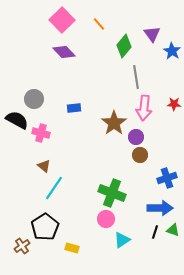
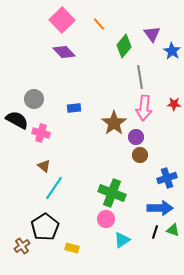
gray line: moved 4 px right
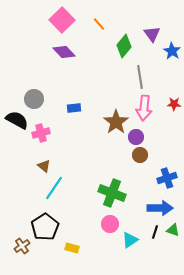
brown star: moved 2 px right, 1 px up
pink cross: rotated 30 degrees counterclockwise
pink circle: moved 4 px right, 5 px down
cyan triangle: moved 8 px right
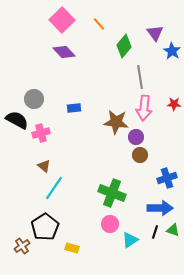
purple triangle: moved 3 px right, 1 px up
brown star: rotated 30 degrees counterclockwise
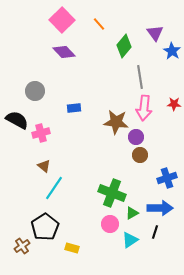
gray circle: moved 1 px right, 8 px up
green triangle: moved 41 px left, 17 px up; rotated 48 degrees counterclockwise
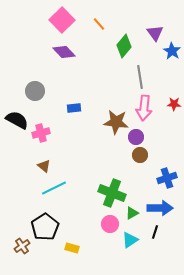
cyan line: rotated 30 degrees clockwise
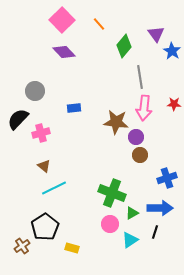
purple triangle: moved 1 px right, 1 px down
black semicircle: moved 1 px right, 1 px up; rotated 75 degrees counterclockwise
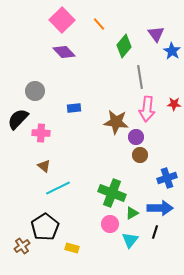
pink arrow: moved 3 px right, 1 px down
pink cross: rotated 18 degrees clockwise
cyan line: moved 4 px right
cyan triangle: rotated 18 degrees counterclockwise
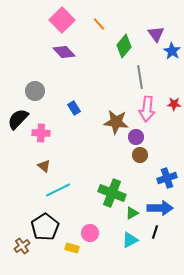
blue rectangle: rotated 64 degrees clockwise
cyan line: moved 2 px down
pink circle: moved 20 px left, 9 px down
cyan triangle: rotated 24 degrees clockwise
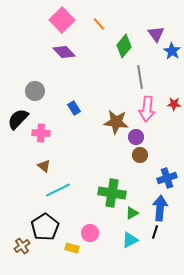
green cross: rotated 12 degrees counterclockwise
blue arrow: rotated 85 degrees counterclockwise
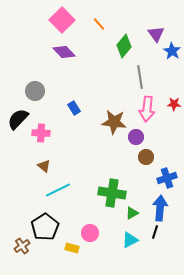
brown star: moved 2 px left
brown circle: moved 6 px right, 2 px down
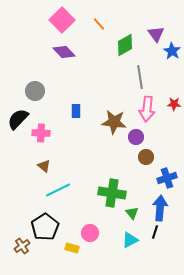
green diamond: moved 1 px right, 1 px up; rotated 20 degrees clockwise
blue rectangle: moved 2 px right, 3 px down; rotated 32 degrees clockwise
green triangle: rotated 40 degrees counterclockwise
